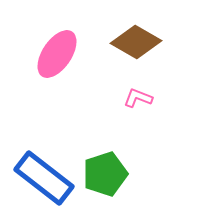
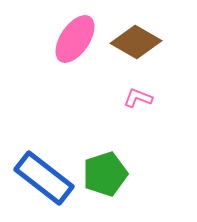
pink ellipse: moved 18 px right, 15 px up
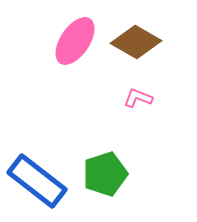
pink ellipse: moved 2 px down
blue rectangle: moved 7 px left, 3 px down
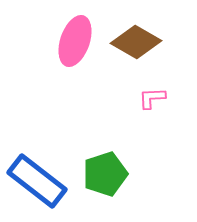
pink ellipse: rotated 15 degrees counterclockwise
pink L-shape: moved 14 px right; rotated 24 degrees counterclockwise
